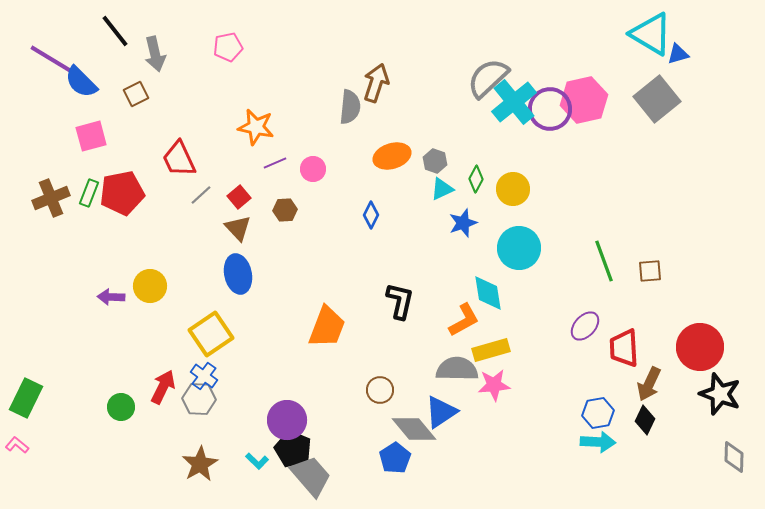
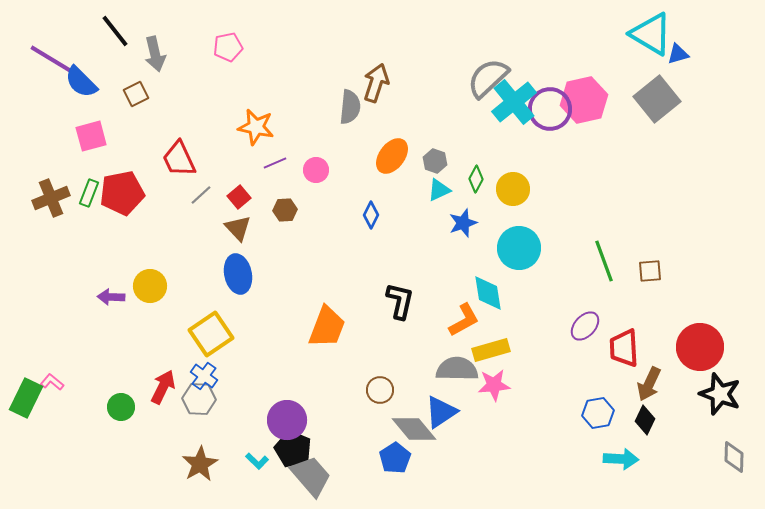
orange ellipse at (392, 156): rotated 36 degrees counterclockwise
pink circle at (313, 169): moved 3 px right, 1 px down
cyan triangle at (442, 189): moved 3 px left, 1 px down
cyan arrow at (598, 442): moved 23 px right, 17 px down
pink L-shape at (17, 445): moved 35 px right, 63 px up
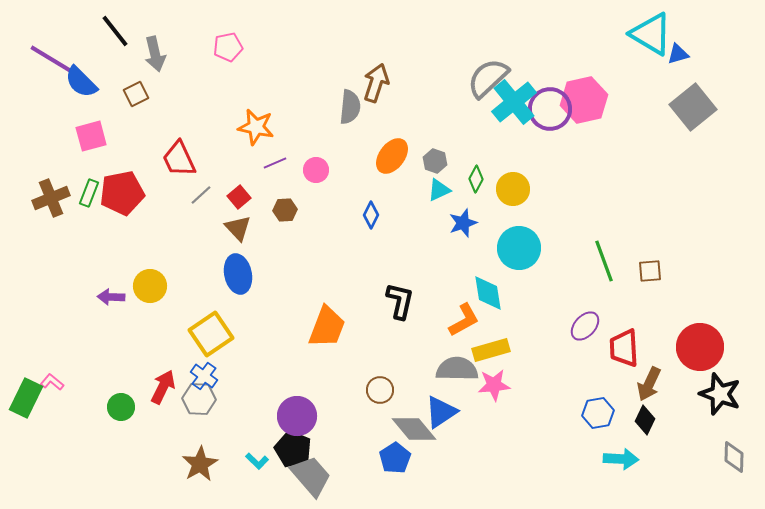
gray square at (657, 99): moved 36 px right, 8 px down
purple circle at (287, 420): moved 10 px right, 4 px up
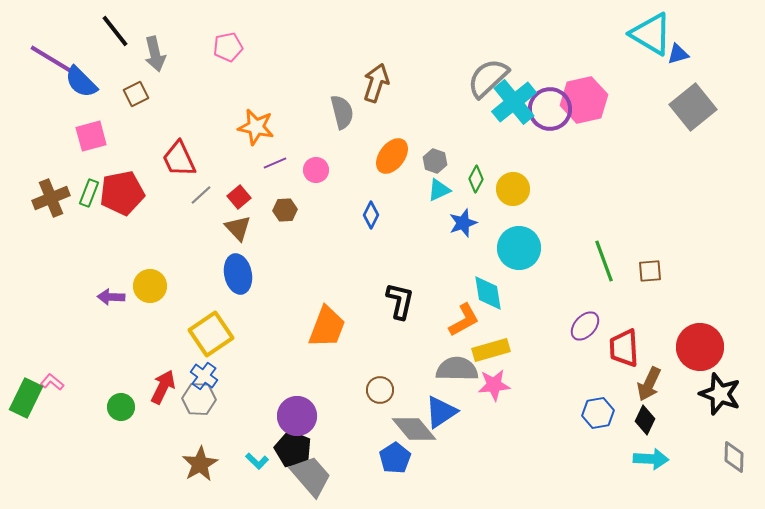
gray semicircle at (350, 107): moved 8 px left, 5 px down; rotated 20 degrees counterclockwise
cyan arrow at (621, 459): moved 30 px right
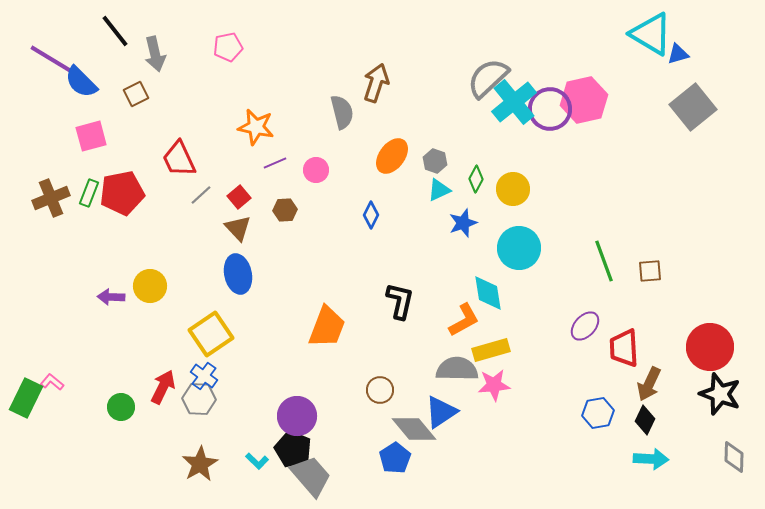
red circle at (700, 347): moved 10 px right
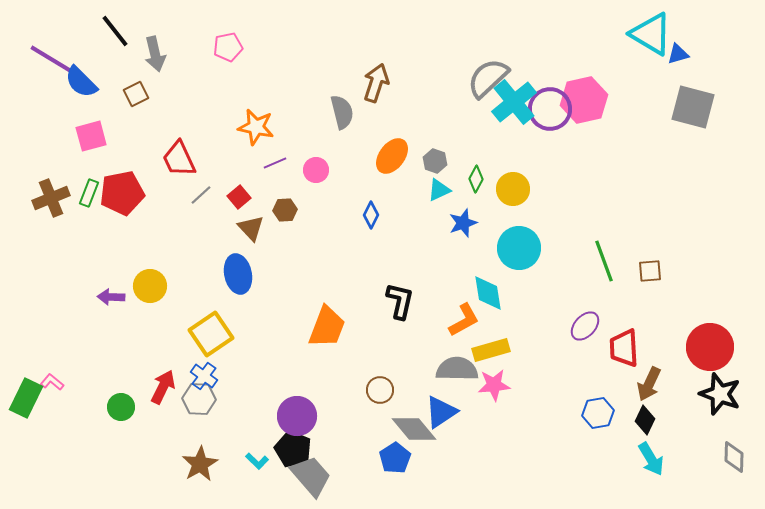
gray square at (693, 107): rotated 36 degrees counterclockwise
brown triangle at (238, 228): moved 13 px right
cyan arrow at (651, 459): rotated 56 degrees clockwise
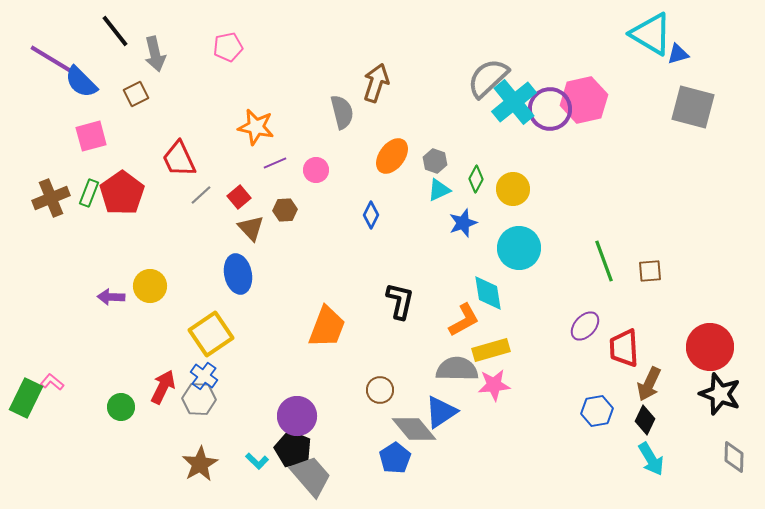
red pentagon at (122, 193): rotated 24 degrees counterclockwise
blue hexagon at (598, 413): moved 1 px left, 2 px up
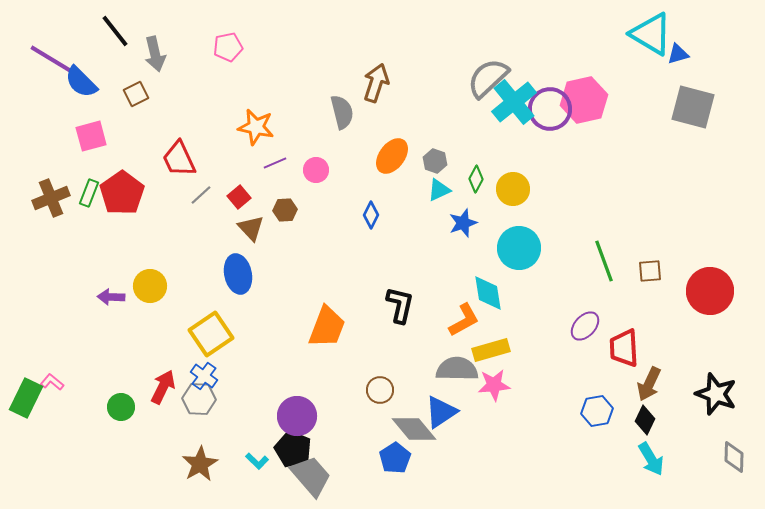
black L-shape at (400, 301): moved 4 px down
red circle at (710, 347): moved 56 px up
black star at (720, 394): moved 4 px left
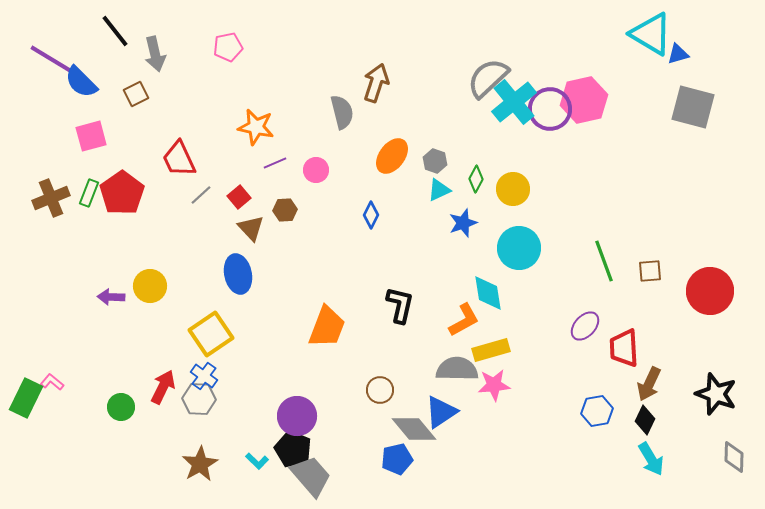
blue pentagon at (395, 458): moved 2 px right, 1 px down; rotated 20 degrees clockwise
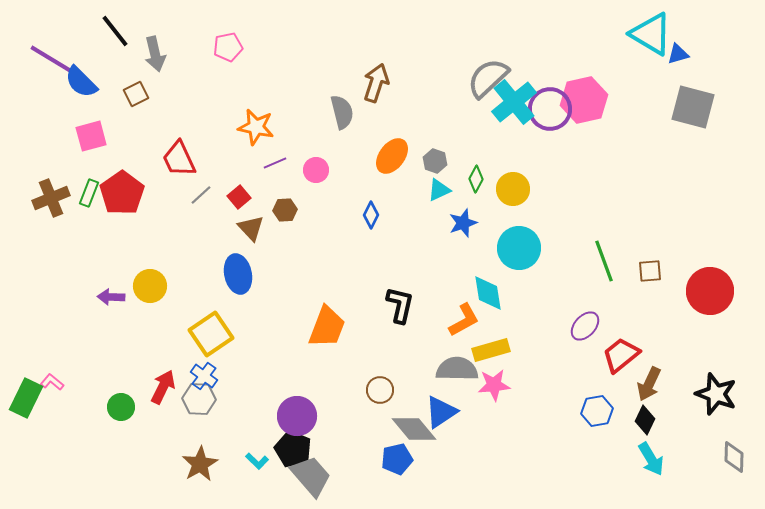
red trapezoid at (624, 348): moved 3 px left, 7 px down; rotated 54 degrees clockwise
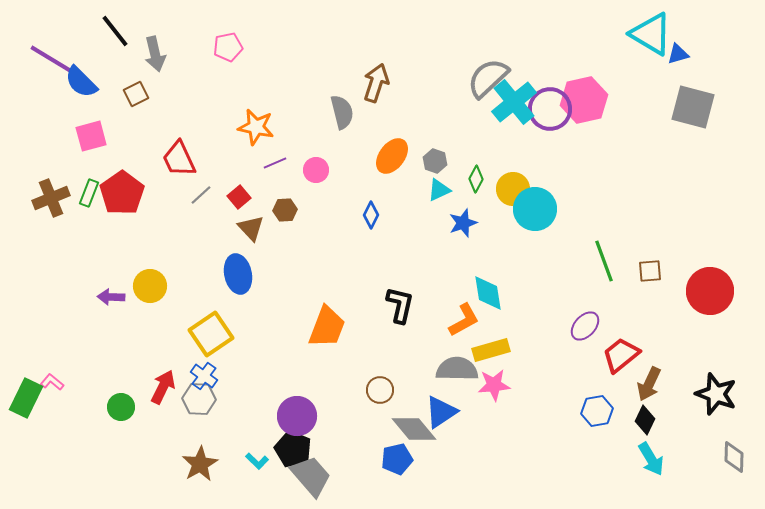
cyan circle at (519, 248): moved 16 px right, 39 px up
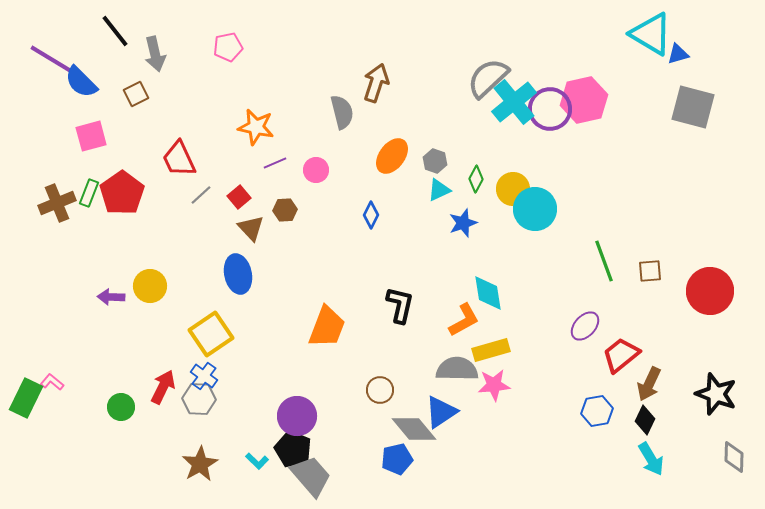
brown cross at (51, 198): moved 6 px right, 5 px down
